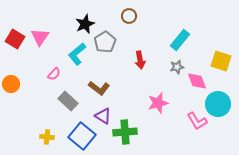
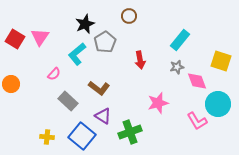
green cross: moved 5 px right; rotated 15 degrees counterclockwise
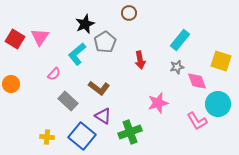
brown circle: moved 3 px up
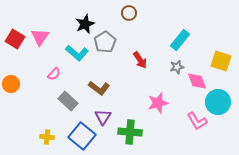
cyan L-shape: moved 1 px up; rotated 100 degrees counterclockwise
red arrow: rotated 24 degrees counterclockwise
cyan circle: moved 2 px up
purple triangle: moved 1 px down; rotated 30 degrees clockwise
green cross: rotated 25 degrees clockwise
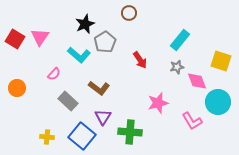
cyan L-shape: moved 2 px right, 2 px down
orange circle: moved 6 px right, 4 px down
pink L-shape: moved 5 px left
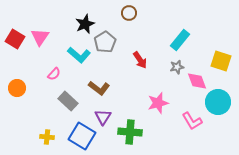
blue square: rotated 8 degrees counterclockwise
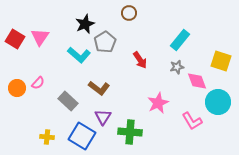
pink semicircle: moved 16 px left, 9 px down
pink star: rotated 10 degrees counterclockwise
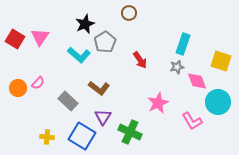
cyan rectangle: moved 3 px right, 4 px down; rotated 20 degrees counterclockwise
orange circle: moved 1 px right
green cross: rotated 20 degrees clockwise
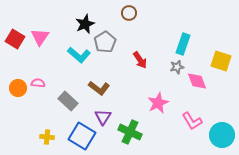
pink semicircle: rotated 128 degrees counterclockwise
cyan circle: moved 4 px right, 33 px down
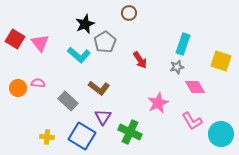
pink triangle: moved 6 px down; rotated 12 degrees counterclockwise
pink diamond: moved 2 px left, 6 px down; rotated 10 degrees counterclockwise
cyan circle: moved 1 px left, 1 px up
